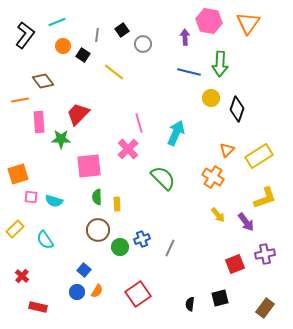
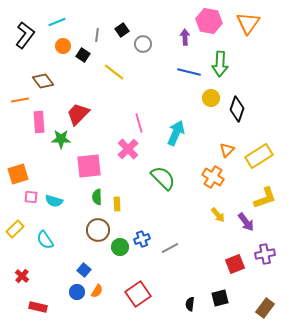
gray line at (170, 248): rotated 36 degrees clockwise
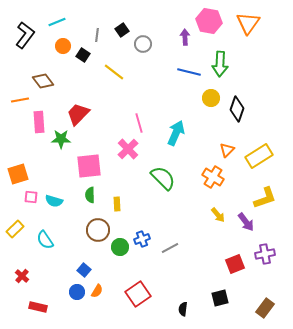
green semicircle at (97, 197): moved 7 px left, 2 px up
black semicircle at (190, 304): moved 7 px left, 5 px down
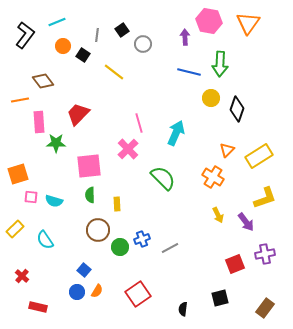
green star at (61, 139): moved 5 px left, 4 px down
yellow arrow at (218, 215): rotated 14 degrees clockwise
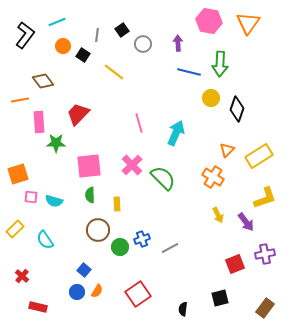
purple arrow at (185, 37): moved 7 px left, 6 px down
pink cross at (128, 149): moved 4 px right, 16 px down
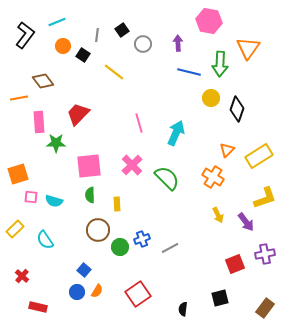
orange triangle at (248, 23): moved 25 px down
orange line at (20, 100): moved 1 px left, 2 px up
green semicircle at (163, 178): moved 4 px right
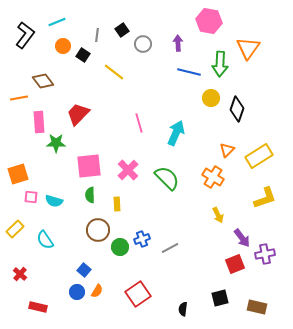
pink cross at (132, 165): moved 4 px left, 5 px down
purple arrow at (246, 222): moved 4 px left, 16 px down
red cross at (22, 276): moved 2 px left, 2 px up
brown rectangle at (265, 308): moved 8 px left, 1 px up; rotated 66 degrees clockwise
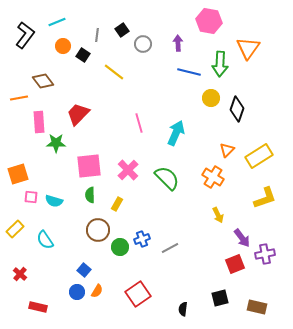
yellow rectangle at (117, 204): rotated 32 degrees clockwise
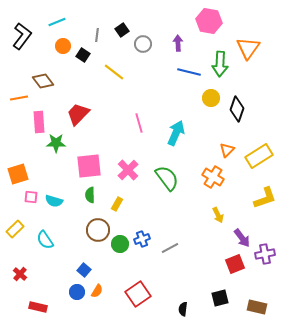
black L-shape at (25, 35): moved 3 px left, 1 px down
green semicircle at (167, 178): rotated 8 degrees clockwise
green circle at (120, 247): moved 3 px up
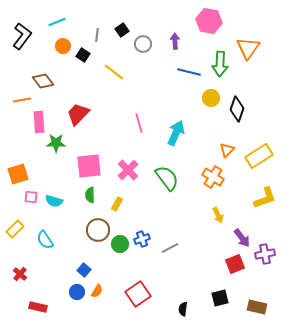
purple arrow at (178, 43): moved 3 px left, 2 px up
orange line at (19, 98): moved 3 px right, 2 px down
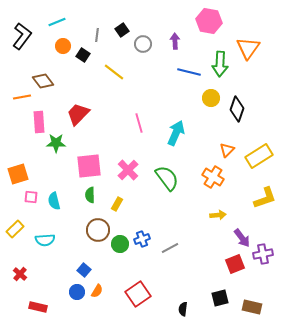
orange line at (22, 100): moved 3 px up
cyan semicircle at (54, 201): rotated 60 degrees clockwise
yellow arrow at (218, 215): rotated 70 degrees counterclockwise
cyan semicircle at (45, 240): rotated 60 degrees counterclockwise
purple cross at (265, 254): moved 2 px left
brown rectangle at (257, 307): moved 5 px left
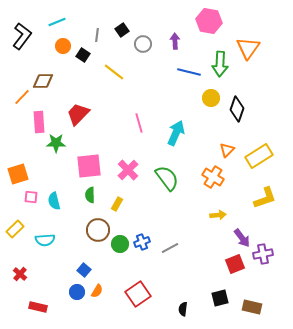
brown diamond at (43, 81): rotated 55 degrees counterclockwise
orange line at (22, 97): rotated 36 degrees counterclockwise
blue cross at (142, 239): moved 3 px down
